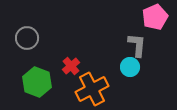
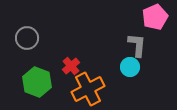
orange cross: moved 4 px left
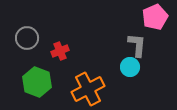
red cross: moved 11 px left, 15 px up; rotated 18 degrees clockwise
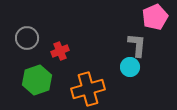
green hexagon: moved 2 px up; rotated 20 degrees clockwise
orange cross: rotated 12 degrees clockwise
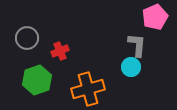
cyan circle: moved 1 px right
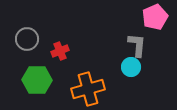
gray circle: moved 1 px down
green hexagon: rotated 20 degrees clockwise
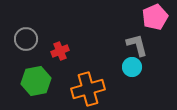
gray circle: moved 1 px left
gray L-shape: rotated 20 degrees counterclockwise
cyan circle: moved 1 px right
green hexagon: moved 1 px left, 1 px down; rotated 12 degrees counterclockwise
